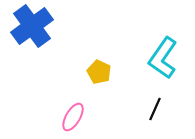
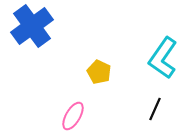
pink ellipse: moved 1 px up
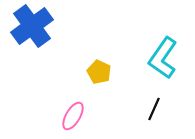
black line: moved 1 px left
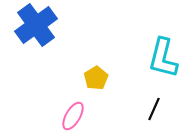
blue cross: moved 4 px right, 1 px up
cyan L-shape: rotated 21 degrees counterclockwise
yellow pentagon: moved 3 px left, 6 px down; rotated 15 degrees clockwise
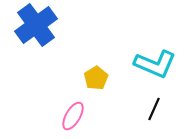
cyan L-shape: moved 8 px left, 6 px down; rotated 81 degrees counterclockwise
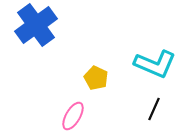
yellow pentagon: rotated 15 degrees counterclockwise
